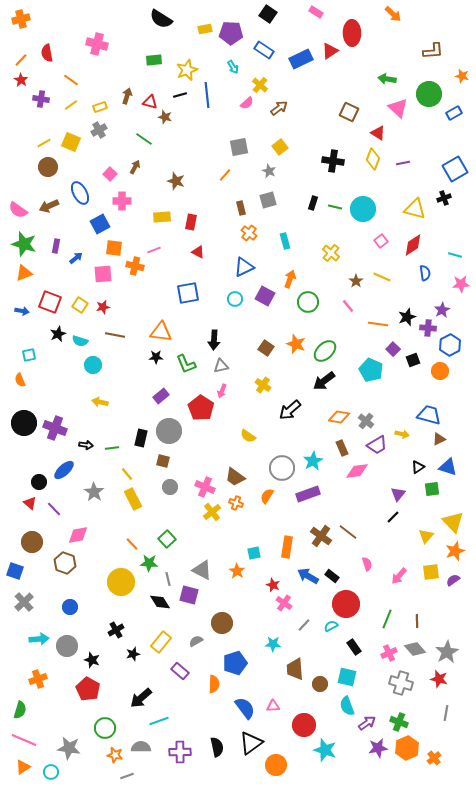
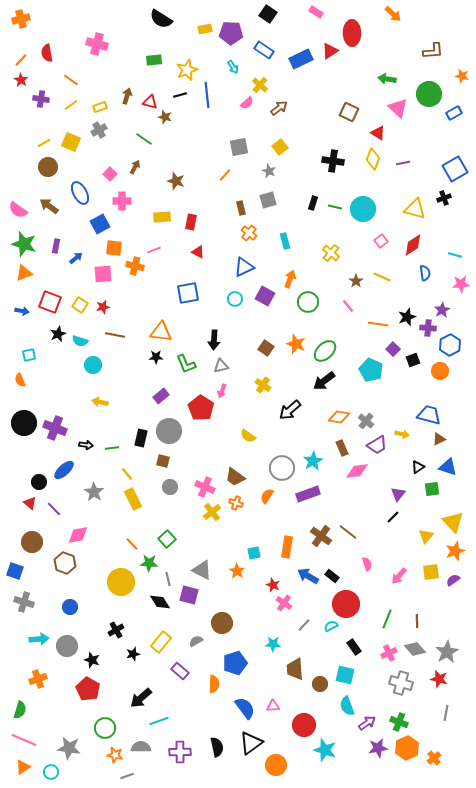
brown arrow at (49, 206): rotated 60 degrees clockwise
gray cross at (24, 602): rotated 30 degrees counterclockwise
cyan square at (347, 677): moved 2 px left, 2 px up
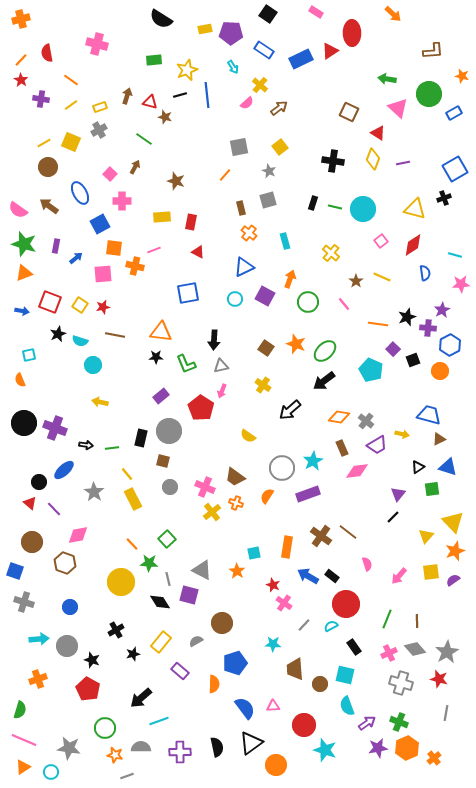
pink line at (348, 306): moved 4 px left, 2 px up
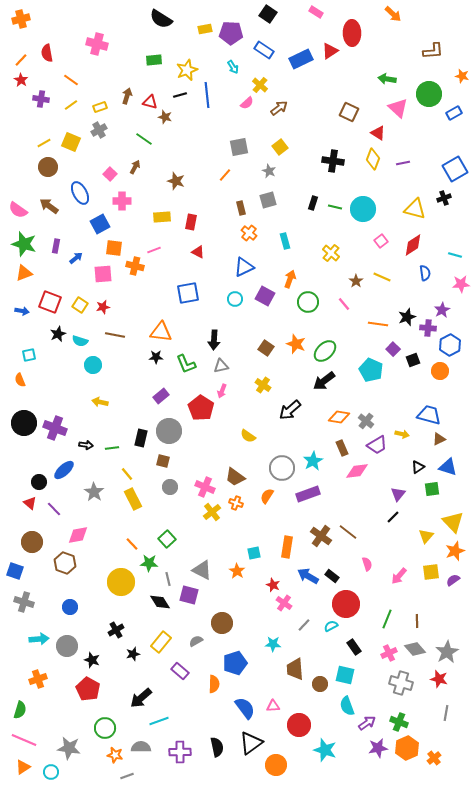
red circle at (304, 725): moved 5 px left
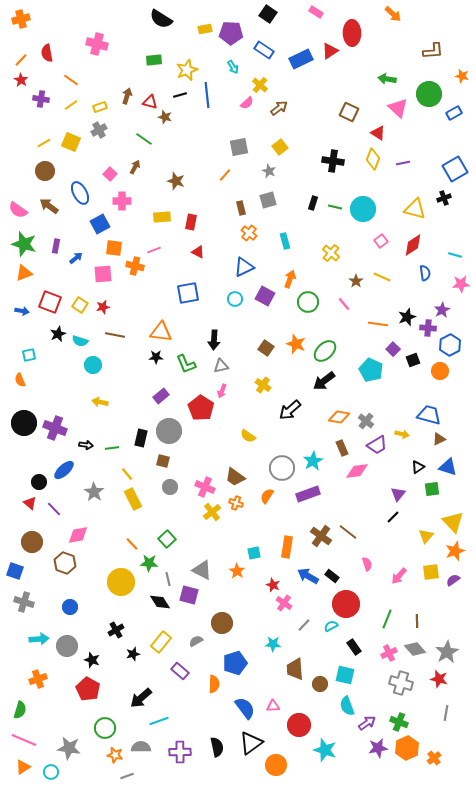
brown circle at (48, 167): moved 3 px left, 4 px down
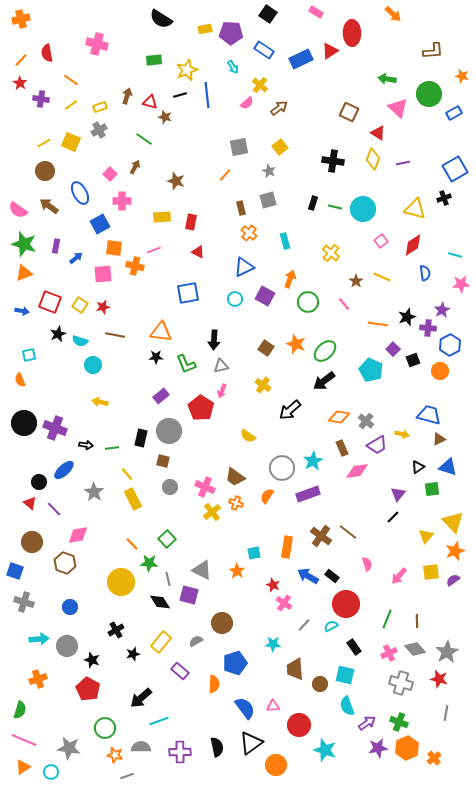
red star at (21, 80): moved 1 px left, 3 px down
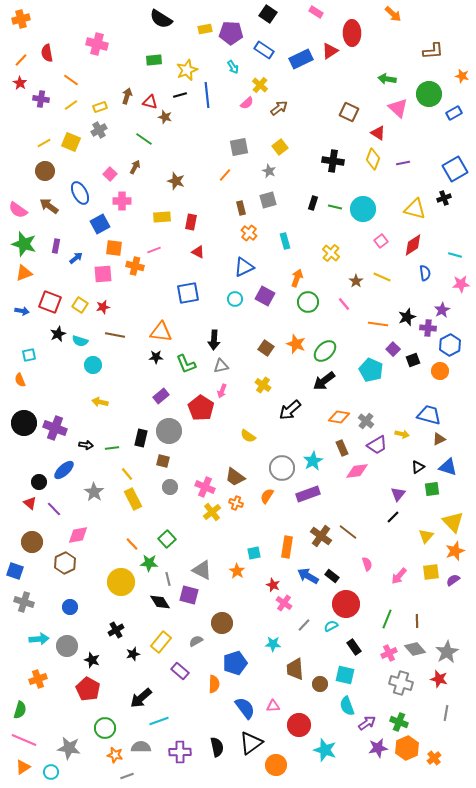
orange arrow at (290, 279): moved 7 px right, 1 px up
brown hexagon at (65, 563): rotated 15 degrees clockwise
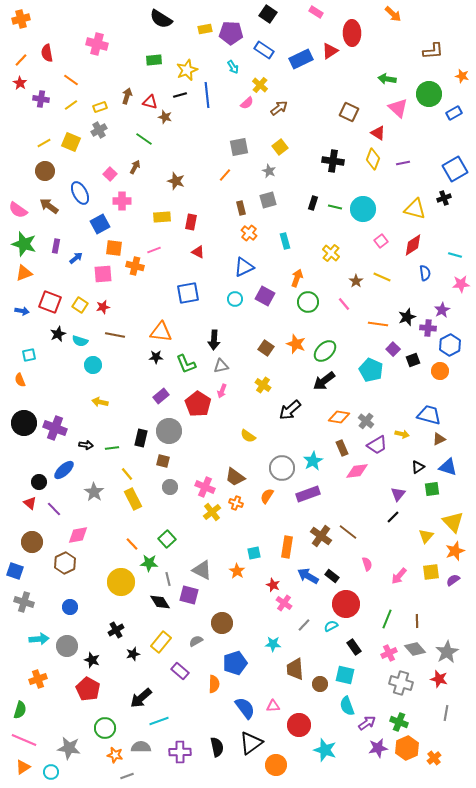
red pentagon at (201, 408): moved 3 px left, 4 px up
